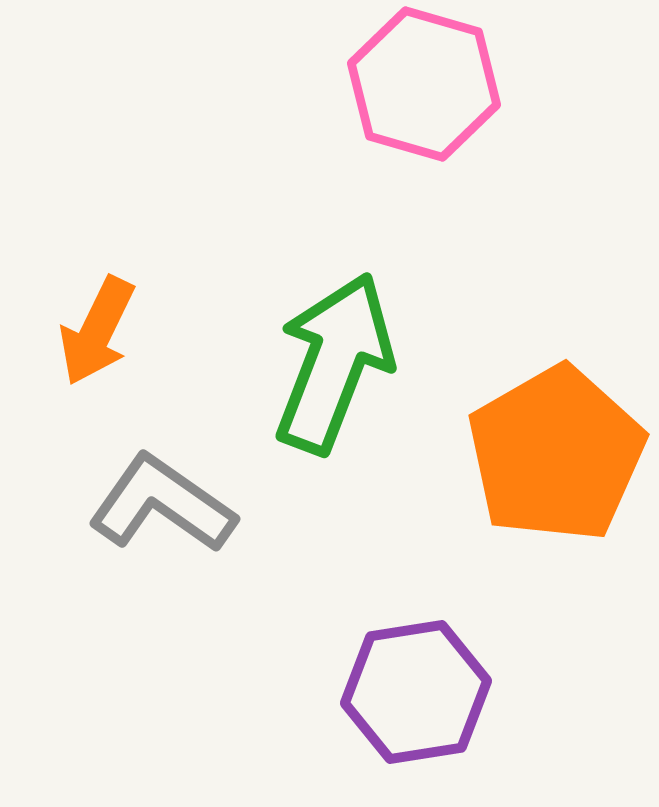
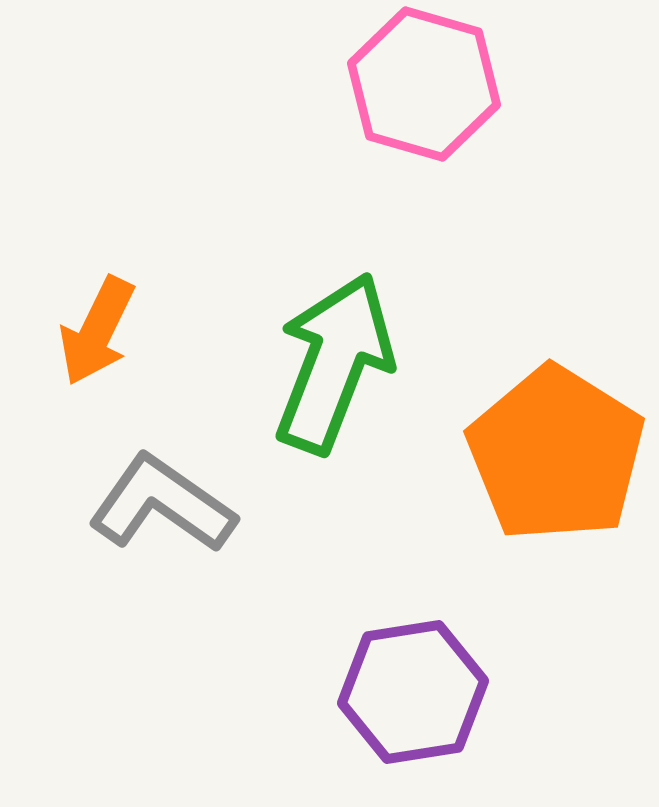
orange pentagon: rotated 10 degrees counterclockwise
purple hexagon: moved 3 px left
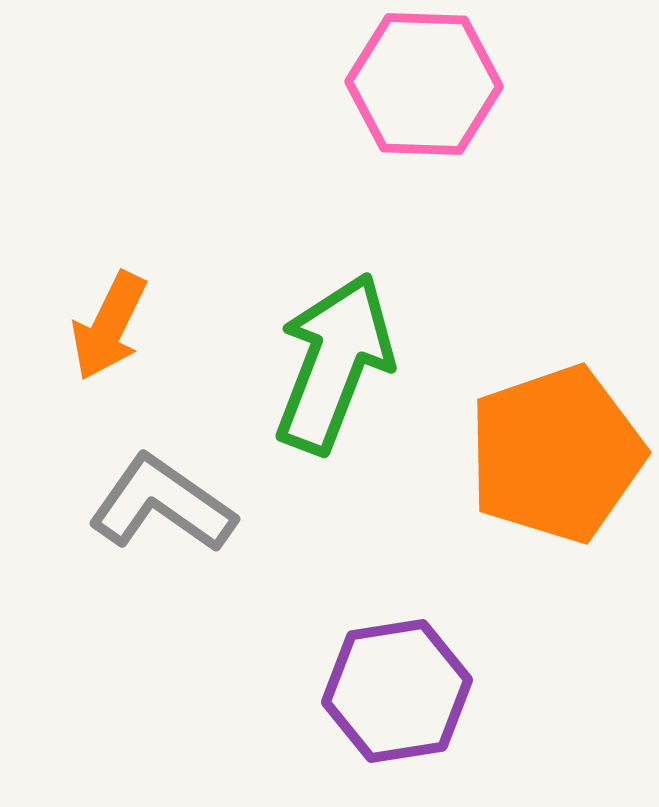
pink hexagon: rotated 14 degrees counterclockwise
orange arrow: moved 12 px right, 5 px up
orange pentagon: rotated 21 degrees clockwise
purple hexagon: moved 16 px left, 1 px up
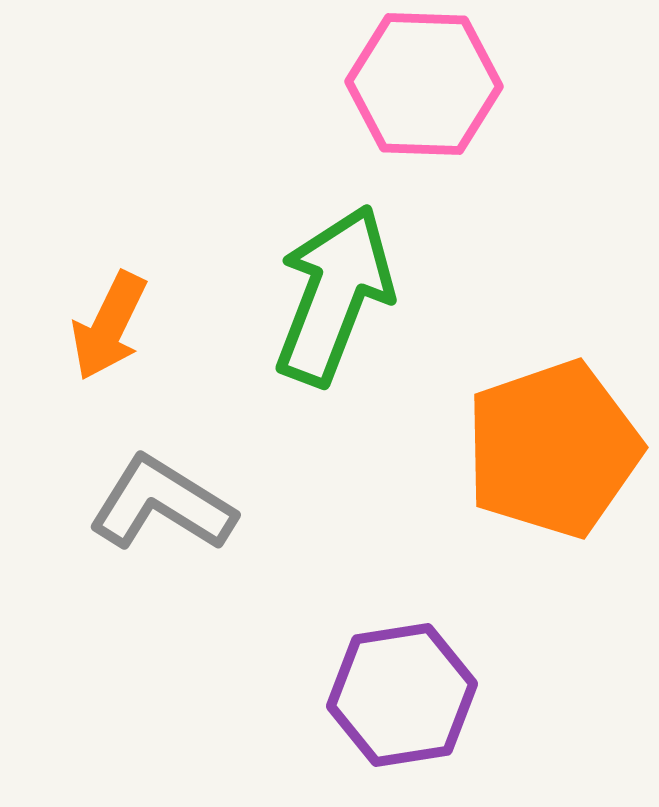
green arrow: moved 68 px up
orange pentagon: moved 3 px left, 5 px up
gray L-shape: rotated 3 degrees counterclockwise
purple hexagon: moved 5 px right, 4 px down
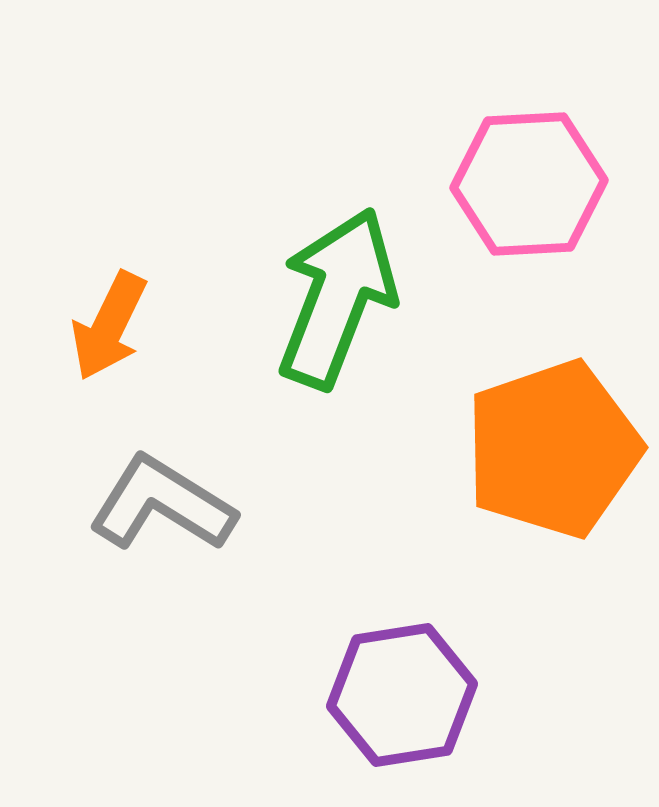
pink hexagon: moved 105 px right, 100 px down; rotated 5 degrees counterclockwise
green arrow: moved 3 px right, 3 px down
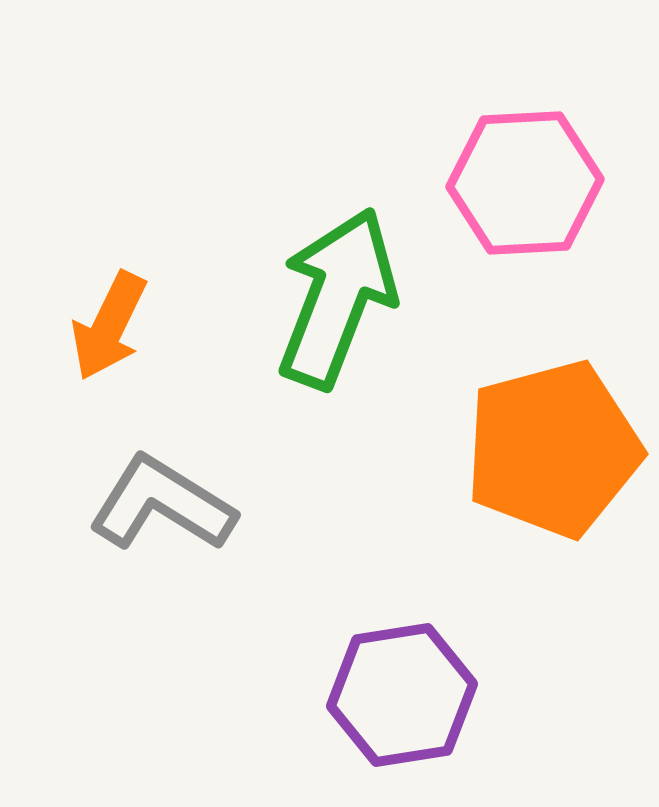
pink hexagon: moved 4 px left, 1 px up
orange pentagon: rotated 4 degrees clockwise
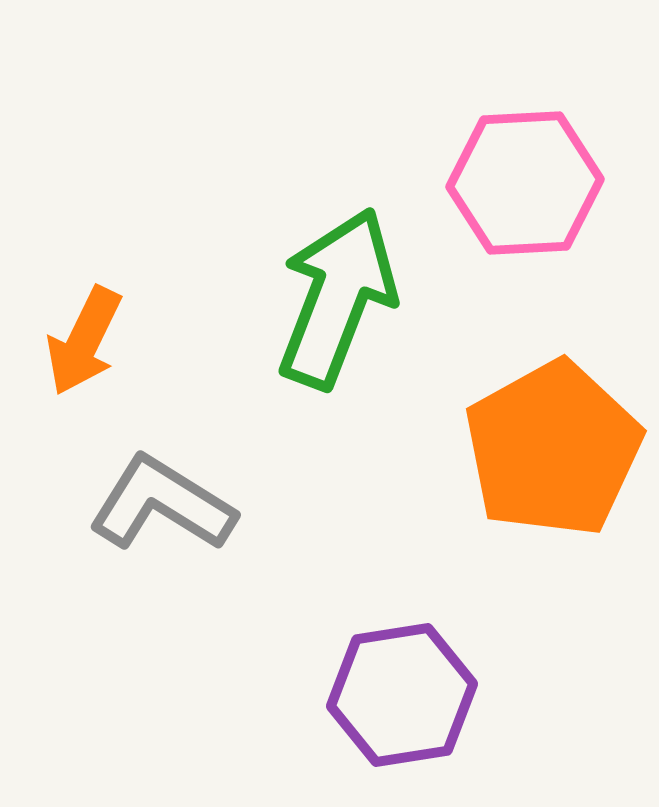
orange arrow: moved 25 px left, 15 px down
orange pentagon: rotated 14 degrees counterclockwise
